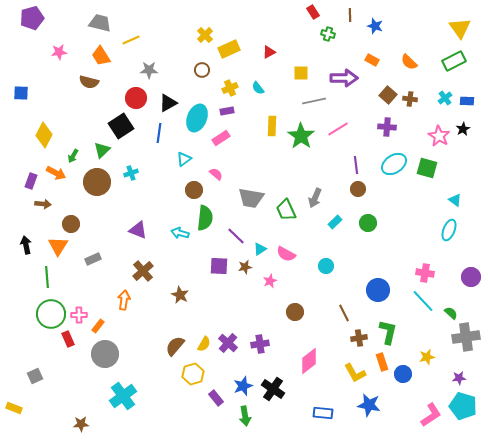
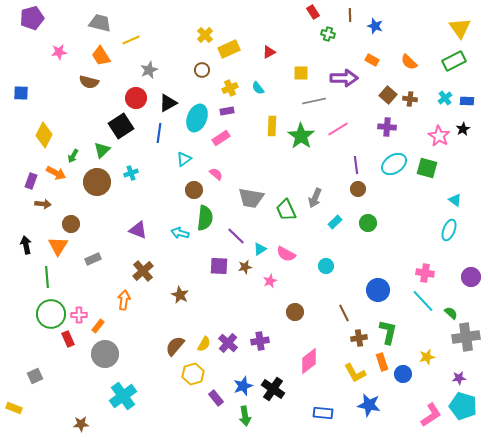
gray star at (149, 70): rotated 24 degrees counterclockwise
purple cross at (260, 344): moved 3 px up
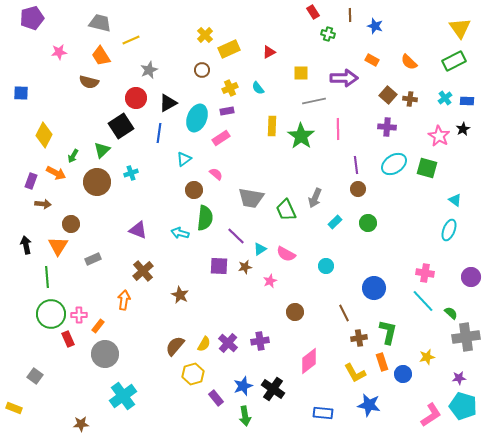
pink line at (338, 129): rotated 60 degrees counterclockwise
blue circle at (378, 290): moved 4 px left, 2 px up
gray square at (35, 376): rotated 28 degrees counterclockwise
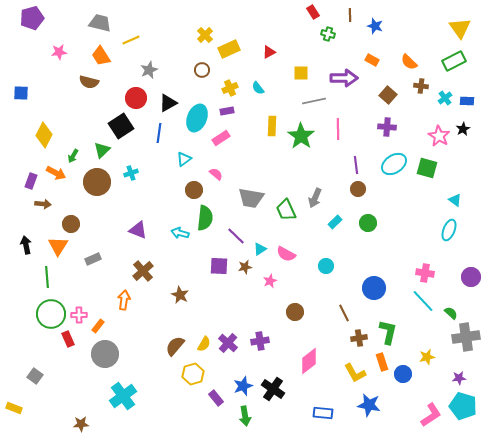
brown cross at (410, 99): moved 11 px right, 13 px up
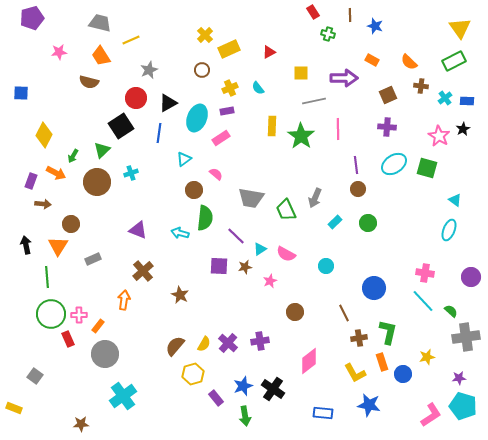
brown square at (388, 95): rotated 24 degrees clockwise
green semicircle at (451, 313): moved 2 px up
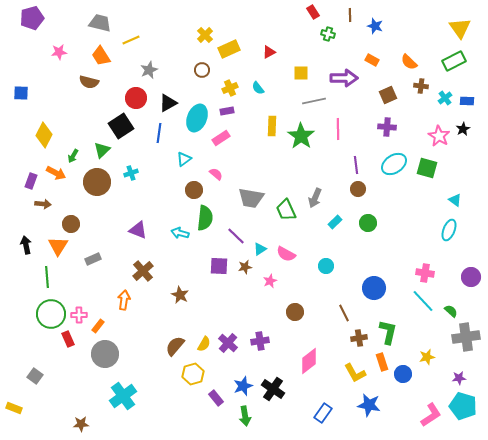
blue rectangle at (323, 413): rotated 60 degrees counterclockwise
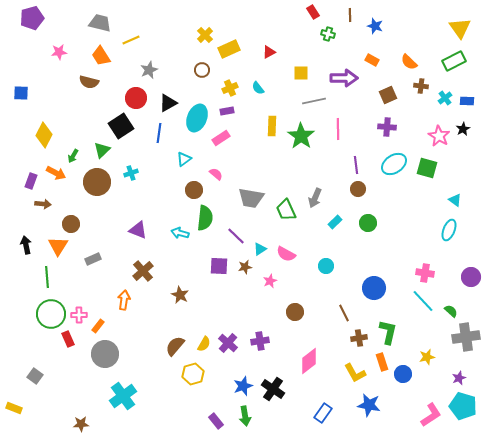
purple star at (459, 378): rotated 16 degrees counterclockwise
purple rectangle at (216, 398): moved 23 px down
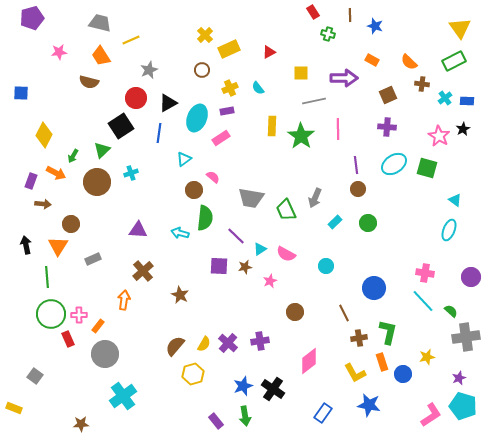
brown cross at (421, 86): moved 1 px right, 2 px up
pink semicircle at (216, 174): moved 3 px left, 3 px down
purple triangle at (138, 230): rotated 18 degrees counterclockwise
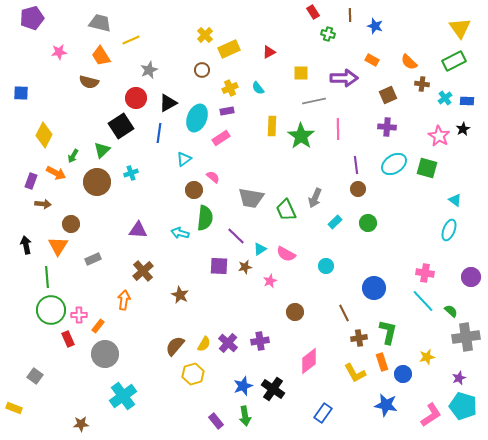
green circle at (51, 314): moved 4 px up
blue star at (369, 405): moved 17 px right
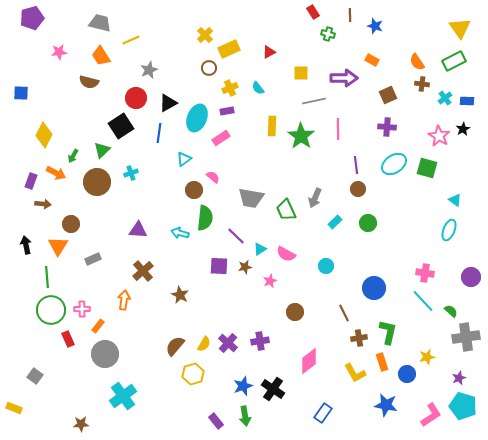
orange semicircle at (409, 62): moved 8 px right; rotated 12 degrees clockwise
brown circle at (202, 70): moved 7 px right, 2 px up
pink cross at (79, 315): moved 3 px right, 6 px up
blue circle at (403, 374): moved 4 px right
